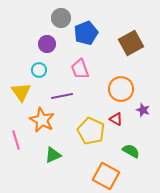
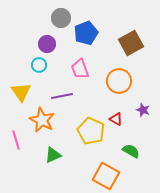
cyan circle: moved 5 px up
orange circle: moved 2 px left, 8 px up
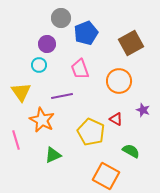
yellow pentagon: moved 1 px down
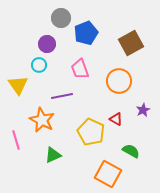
yellow triangle: moved 3 px left, 7 px up
purple star: rotated 24 degrees clockwise
orange square: moved 2 px right, 2 px up
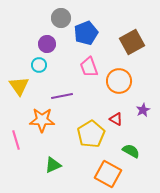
brown square: moved 1 px right, 1 px up
pink trapezoid: moved 9 px right, 2 px up
yellow triangle: moved 1 px right, 1 px down
orange star: rotated 25 degrees counterclockwise
yellow pentagon: moved 2 px down; rotated 16 degrees clockwise
green triangle: moved 10 px down
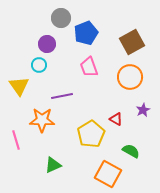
orange circle: moved 11 px right, 4 px up
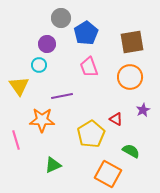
blue pentagon: rotated 10 degrees counterclockwise
brown square: rotated 20 degrees clockwise
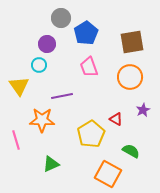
green triangle: moved 2 px left, 1 px up
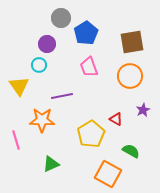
orange circle: moved 1 px up
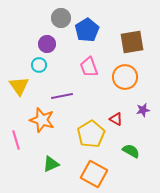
blue pentagon: moved 1 px right, 3 px up
orange circle: moved 5 px left, 1 px down
purple star: rotated 16 degrees clockwise
orange star: rotated 15 degrees clockwise
orange square: moved 14 px left
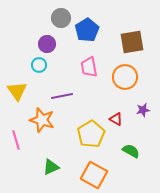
pink trapezoid: rotated 10 degrees clockwise
yellow triangle: moved 2 px left, 5 px down
green triangle: moved 3 px down
orange square: moved 1 px down
